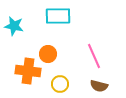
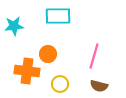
cyan star: rotated 18 degrees counterclockwise
pink line: rotated 40 degrees clockwise
orange cross: moved 1 px left
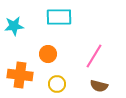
cyan rectangle: moved 1 px right, 1 px down
pink line: rotated 15 degrees clockwise
orange cross: moved 7 px left, 4 px down
yellow circle: moved 3 px left
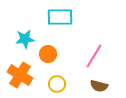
cyan rectangle: moved 1 px right
cyan star: moved 11 px right, 13 px down
orange cross: rotated 25 degrees clockwise
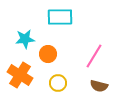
yellow circle: moved 1 px right, 1 px up
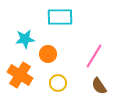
brown semicircle: rotated 42 degrees clockwise
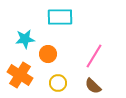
brown semicircle: moved 6 px left; rotated 12 degrees counterclockwise
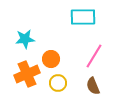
cyan rectangle: moved 23 px right
orange circle: moved 3 px right, 5 px down
orange cross: moved 7 px right, 1 px up; rotated 35 degrees clockwise
brown semicircle: rotated 24 degrees clockwise
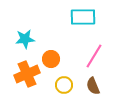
yellow circle: moved 6 px right, 2 px down
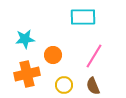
orange circle: moved 2 px right, 4 px up
orange cross: rotated 10 degrees clockwise
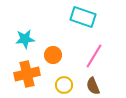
cyan rectangle: rotated 20 degrees clockwise
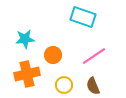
pink line: rotated 25 degrees clockwise
